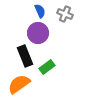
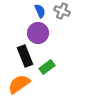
gray cross: moved 3 px left, 3 px up
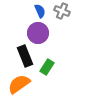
green rectangle: rotated 21 degrees counterclockwise
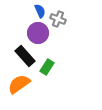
gray cross: moved 4 px left, 8 px down
black rectangle: rotated 20 degrees counterclockwise
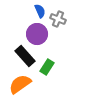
purple circle: moved 1 px left, 1 px down
orange semicircle: moved 1 px right
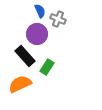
orange semicircle: rotated 10 degrees clockwise
